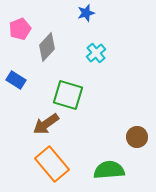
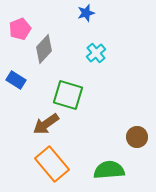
gray diamond: moved 3 px left, 2 px down
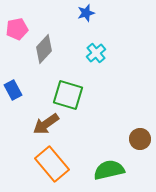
pink pentagon: moved 3 px left; rotated 10 degrees clockwise
blue rectangle: moved 3 px left, 10 px down; rotated 30 degrees clockwise
brown circle: moved 3 px right, 2 px down
green semicircle: rotated 8 degrees counterclockwise
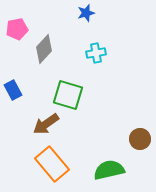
cyan cross: rotated 30 degrees clockwise
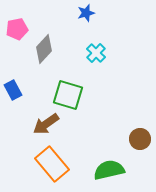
cyan cross: rotated 36 degrees counterclockwise
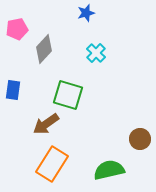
blue rectangle: rotated 36 degrees clockwise
orange rectangle: rotated 72 degrees clockwise
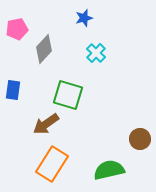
blue star: moved 2 px left, 5 px down
